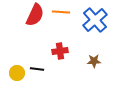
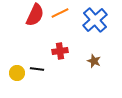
orange line: moved 1 px left, 1 px down; rotated 30 degrees counterclockwise
brown star: rotated 24 degrees clockwise
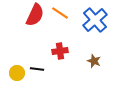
orange line: rotated 60 degrees clockwise
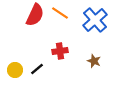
black line: rotated 48 degrees counterclockwise
yellow circle: moved 2 px left, 3 px up
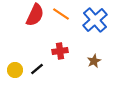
orange line: moved 1 px right, 1 px down
brown star: rotated 24 degrees clockwise
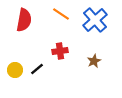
red semicircle: moved 11 px left, 5 px down; rotated 15 degrees counterclockwise
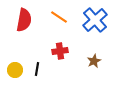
orange line: moved 2 px left, 3 px down
black line: rotated 40 degrees counterclockwise
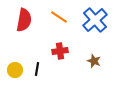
brown star: rotated 24 degrees counterclockwise
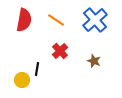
orange line: moved 3 px left, 3 px down
red cross: rotated 35 degrees counterclockwise
yellow circle: moved 7 px right, 10 px down
